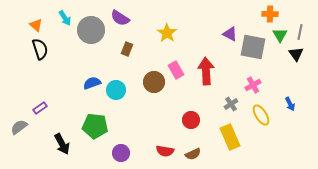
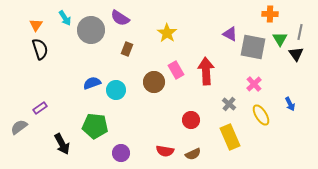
orange triangle: rotated 24 degrees clockwise
green triangle: moved 4 px down
pink cross: moved 1 px right, 1 px up; rotated 14 degrees counterclockwise
gray cross: moved 2 px left; rotated 16 degrees counterclockwise
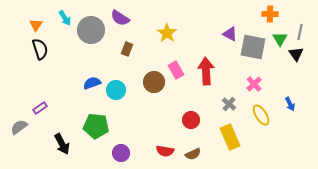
green pentagon: moved 1 px right
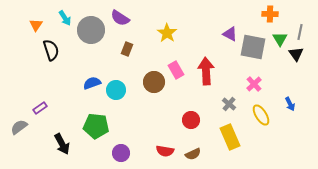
black semicircle: moved 11 px right, 1 px down
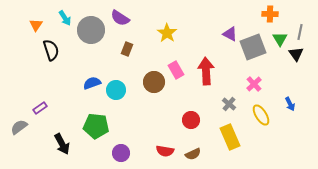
gray square: rotated 32 degrees counterclockwise
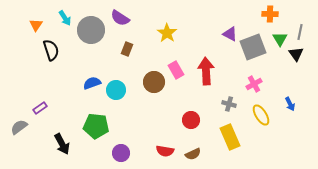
pink cross: rotated 14 degrees clockwise
gray cross: rotated 24 degrees counterclockwise
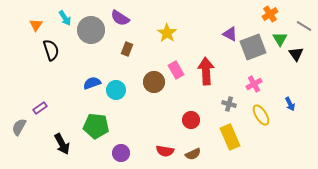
orange cross: rotated 35 degrees counterclockwise
gray line: moved 4 px right, 6 px up; rotated 70 degrees counterclockwise
gray semicircle: rotated 24 degrees counterclockwise
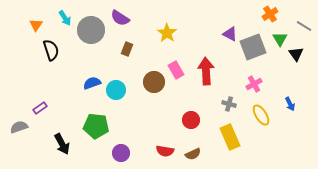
gray semicircle: rotated 42 degrees clockwise
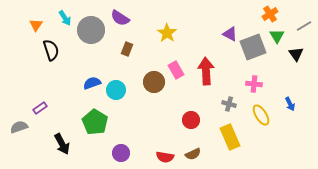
gray line: rotated 63 degrees counterclockwise
green triangle: moved 3 px left, 3 px up
pink cross: rotated 35 degrees clockwise
green pentagon: moved 1 px left, 4 px up; rotated 25 degrees clockwise
red semicircle: moved 6 px down
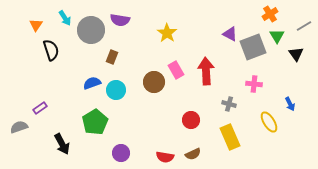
purple semicircle: moved 2 px down; rotated 24 degrees counterclockwise
brown rectangle: moved 15 px left, 8 px down
yellow ellipse: moved 8 px right, 7 px down
green pentagon: rotated 10 degrees clockwise
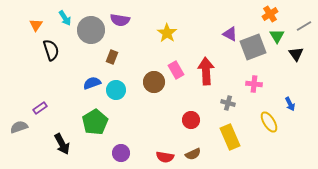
gray cross: moved 1 px left, 1 px up
